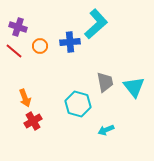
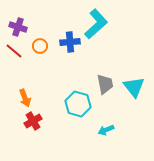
gray trapezoid: moved 2 px down
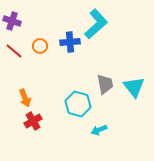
purple cross: moved 6 px left, 6 px up
cyan arrow: moved 7 px left
